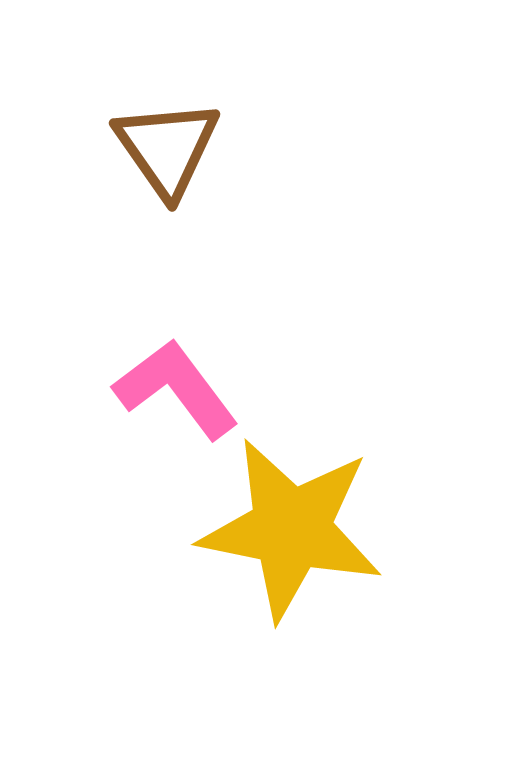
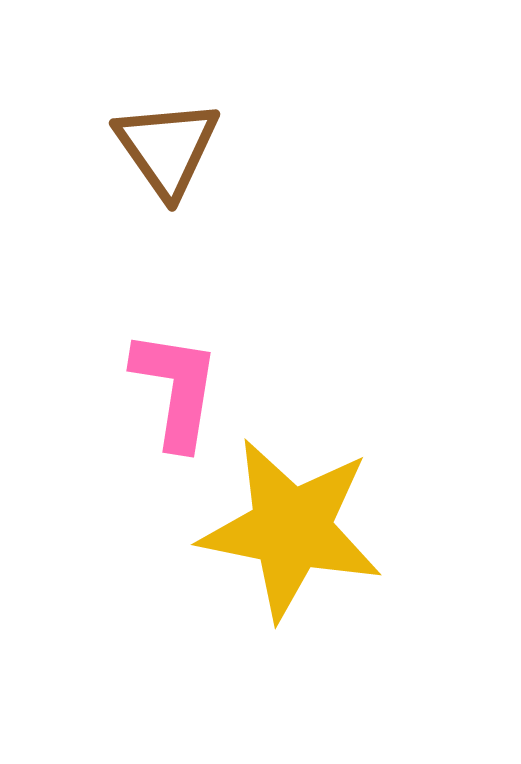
pink L-shape: rotated 46 degrees clockwise
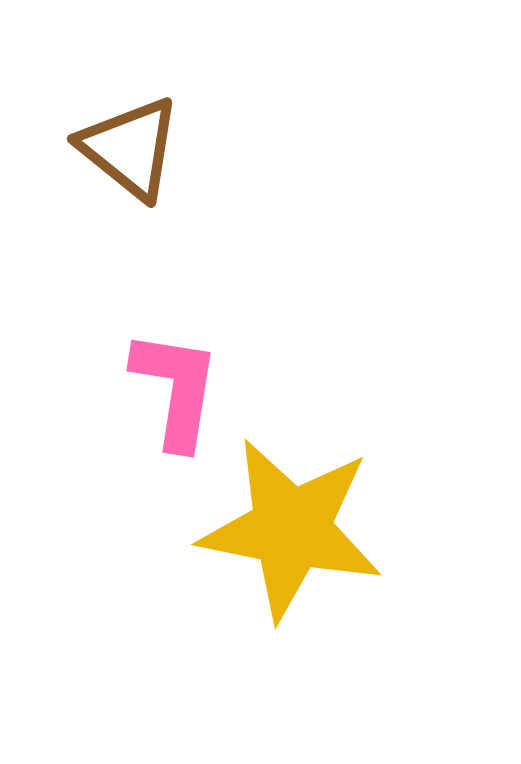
brown triangle: moved 37 px left; rotated 16 degrees counterclockwise
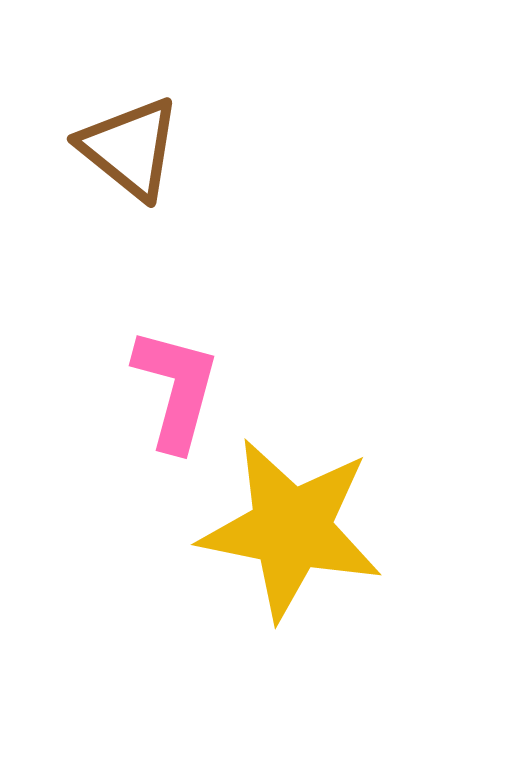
pink L-shape: rotated 6 degrees clockwise
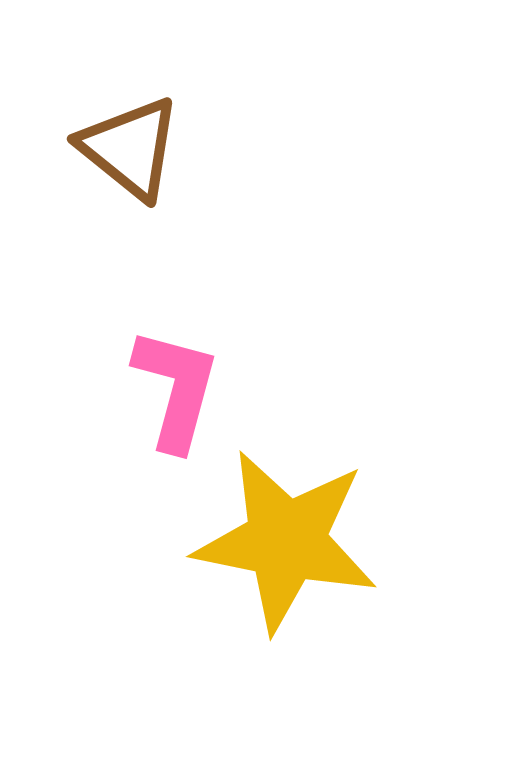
yellow star: moved 5 px left, 12 px down
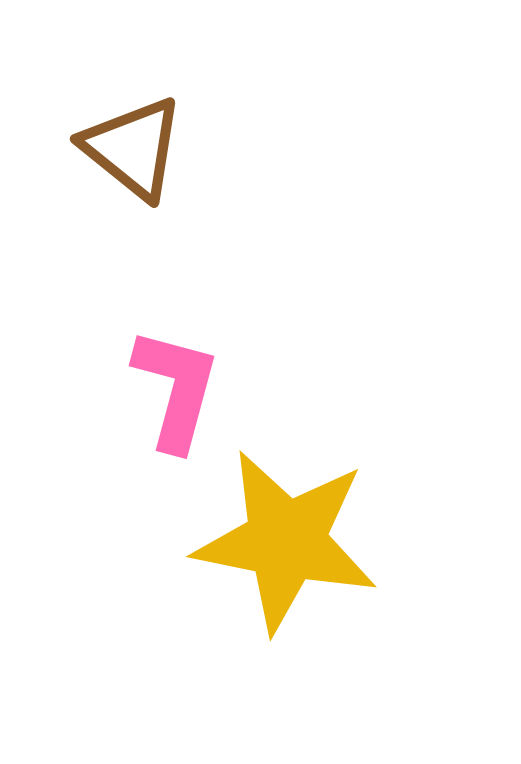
brown triangle: moved 3 px right
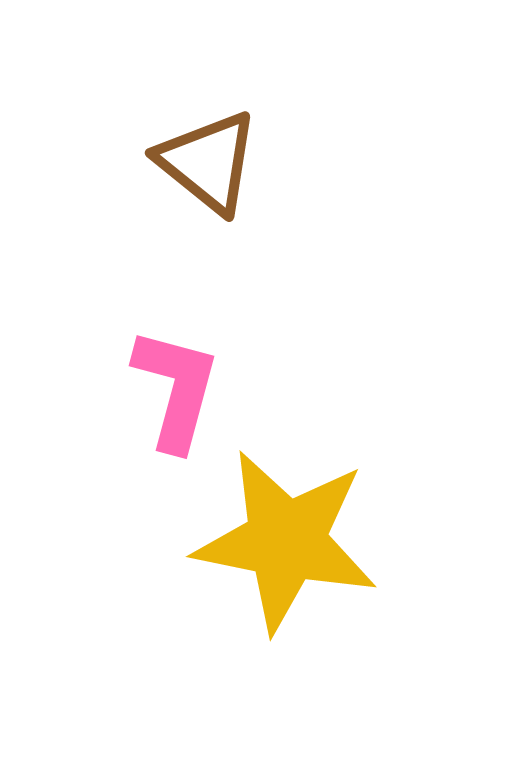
brown triangle: moved 75 px right, 14 px down
